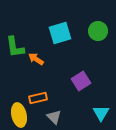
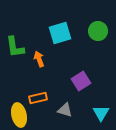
orange arrow: moved 3 px right; rotated 35 degrees clockwise
gray triangle: moved 11 px right, 7 px up; rotated 28 degrees counterclockwise
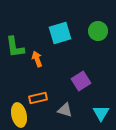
orange arrow: moved 2 px left
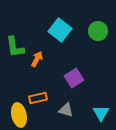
cyan square: moved 3 px up; rotated 35 degrees counterclockwise
orange arrow: rotated 49 degrees clockwise
purple square: moved 7 px left, 3 px up
gray triangle: moved 1 px right
